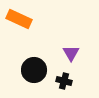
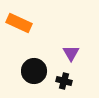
orange rectangle: moved 4 px down
black circle: moved 1 px down
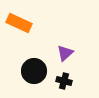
purple triangle: moved 6 px left; rotated 18 degrees clockwise
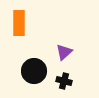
orange rectangle: rotated 65 degrees clockwise
purple triangle: moved 1 px left, 1 px up
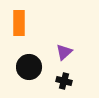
black circle: moved 5 px left, 4 px up
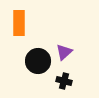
black circle: moved 9 px right, 6 px up
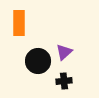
black cross: rotated 21 degrees counterclockwise
